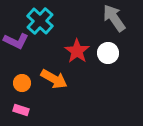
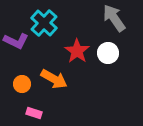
cyan cross: moved 4 px right, 2 px down
orange circle: moved 1 px down
pink rectangle: moved 13 px right, 3 px down
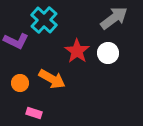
gray arrow: rotated 88 degrees clockwise
cyan cross: moved 3 px up
orange arrow: moved 2 px left
orange circle: moved 2 px left, 1 px up
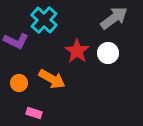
orange circle: moved 1 px left
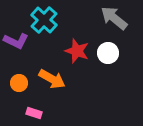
gray arrow: rotated 104 degrees counterclockwise
red star: rotated 15 degrees counterclockwise
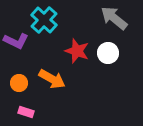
pink rectangle: moved 8 px left, 1 px up
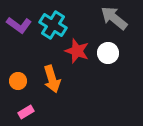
cyan cross: moved 9 px right, 5 px down; rotated 12 degrees counterclockwise
purple L-shape: moved 3 px right, 16 px up; rotated 10 degrees clockwise
orange arrow: rotated 44 degrees clockwise
orange circle: moved 1 px left, 2 px up
pink rectangle: rotated 49 degrees counterclockwise
